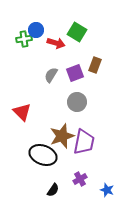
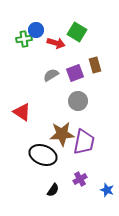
brown rectangle: rotated 35 degrees counterclockwise
gray semicircle: rotated 28 degrees clockwise
gray circle: moved 1 px right, 1 px up
red triangle: rotated 12 degrees counterclockwise
brown star: moved 2 px up; rotated 15 degrees clockwise
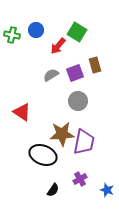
green cross: moved 12 px left, 4 px up; rotated 21 degrees clockwise
red arrow: moved 2 px right, 3 px down; rotated 114 degrees clockwise
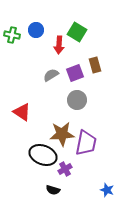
red arrow: moved 1 px right, 1 px up; rotated 36 degrees counterclockwise
gray circle: moved 1 px left, 1 px up
purple trapezoid: moved 2 px right, 1 px down
purple cross: moved 15 px left, 10 px up
black semicircle: rotated 72 degrees clockwise
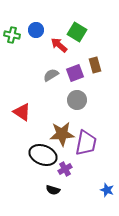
red arrow: rotated 126 degrees clockwise
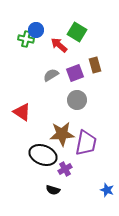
green cross: moved 14 px right, 4 px down
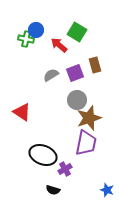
brown star: moved 27 px right, 16 px up; rotated 15 degrees counterclockwise
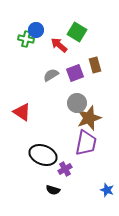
gray circle: moved 3 px down
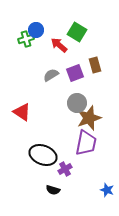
green cross: rotated 28 degrees counterclockwise
